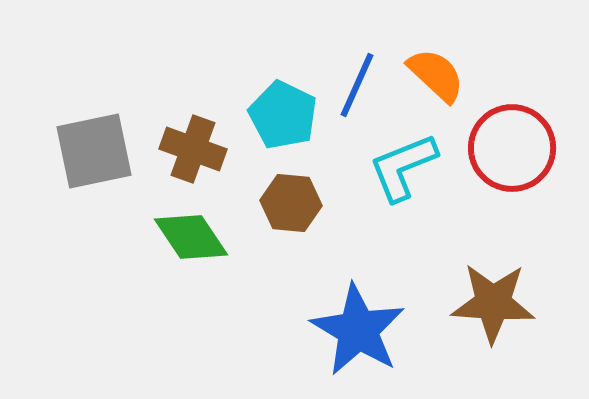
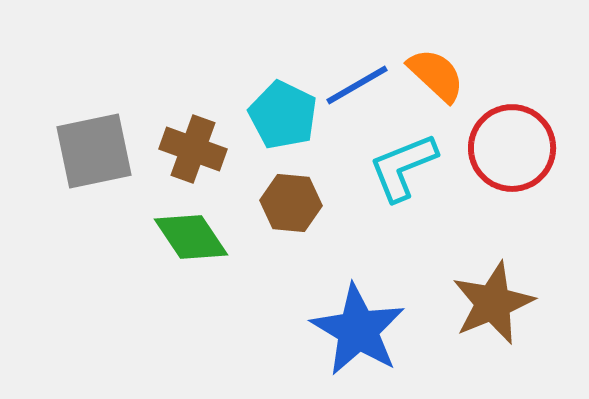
blue line: rotated 36 degrees clockwise
brown star: rotated 26 degrees counterclockwise
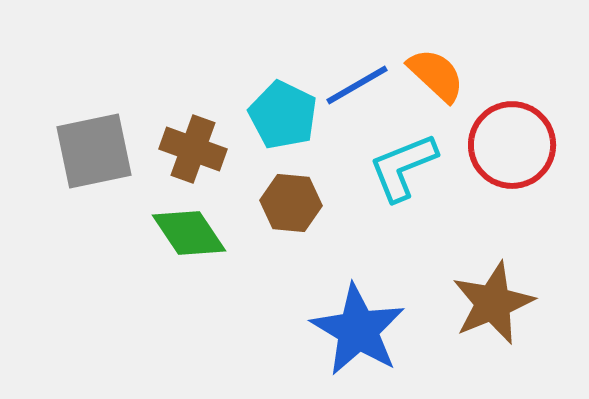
red circle: moved 3 px up
green diamond: moved 2 px left, 4 px up
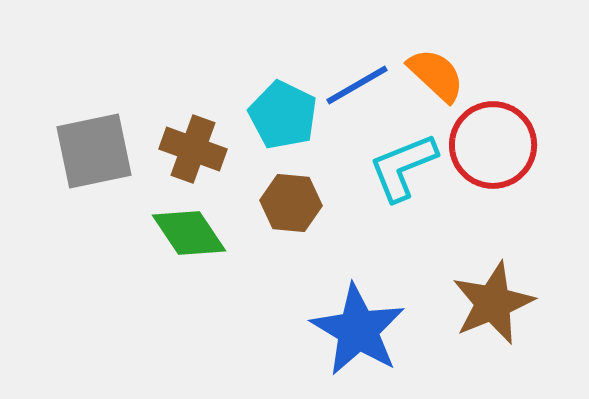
red circle: moved 19 px left
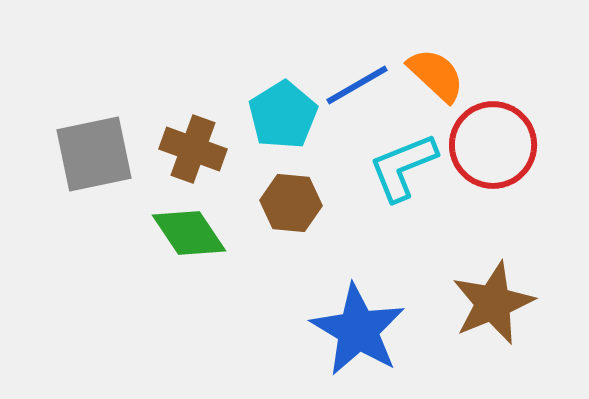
cyan pentagon: rotated 14 degrees clockwise
gray square: moved 3 px down
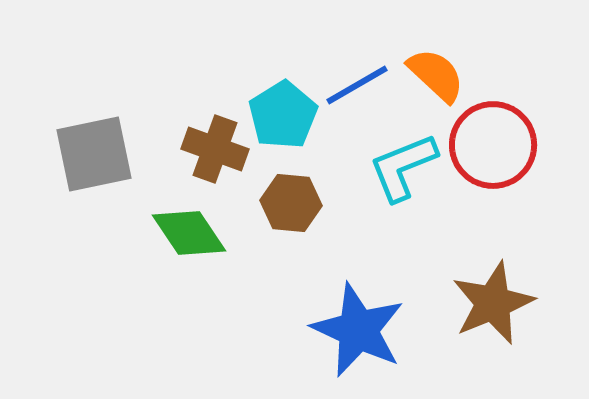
brown cross: moved 22 px right
blue star: rotated 6 degrees counterclockwise
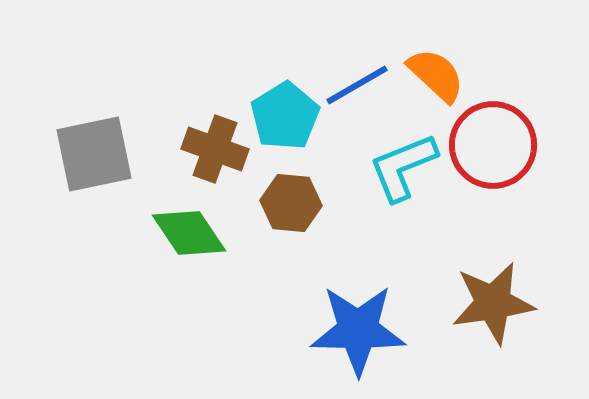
cyan pentagon: moved 2 px right, 1 px down
brown star: rotated 14 degrees clockwise
blue star: rotated 24 degrees counterclockwise
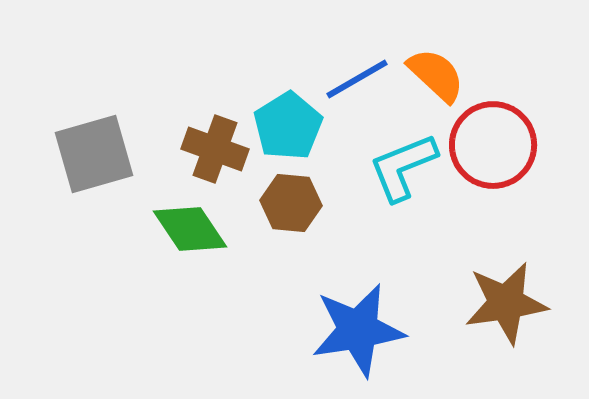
blue line: moved 6 px up
cyan pentagon: moved 3 px right, 10 px down
gray square: rotated 4 degrees counterclockwise
green diamond: moved 1 px right, 4 px up
brown star: moved 13 px right
blue star: rotated 10 degrees counterclockwise
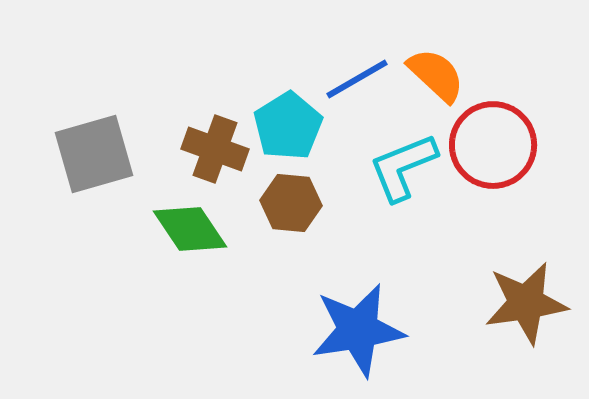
brown star: moved 20 px right
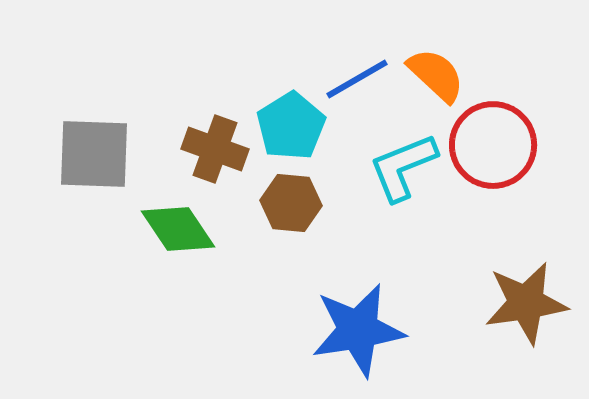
cyan pentagon: moved 3 px right
gray square: rotated 18 degrees clockwise
green diamond: moved 12 px left
